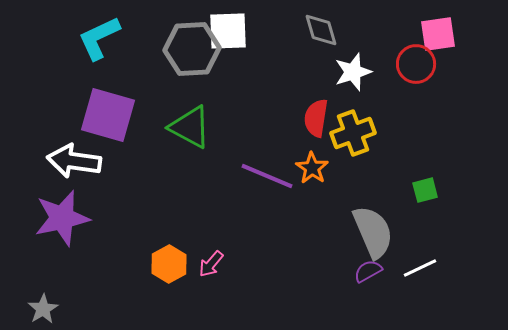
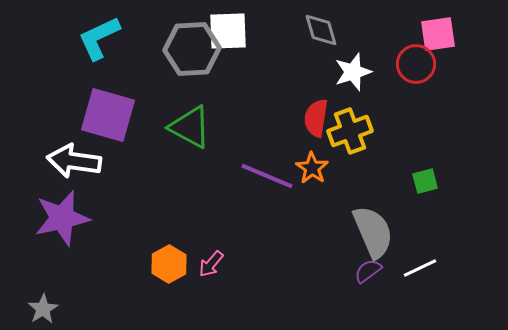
yellow cross: moved 3 px left, 2 px up
green square: moved 9 px up
purple semicircle: rotated 8 degrees counterclockwise
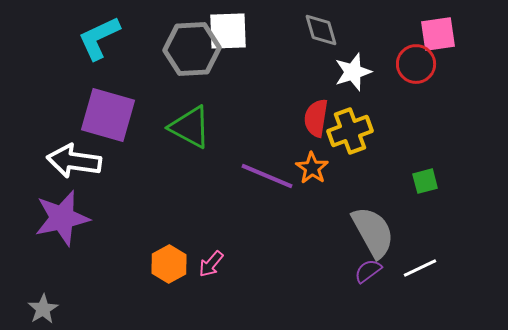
gray semicircle: rotated 6 degrees counterclockwise
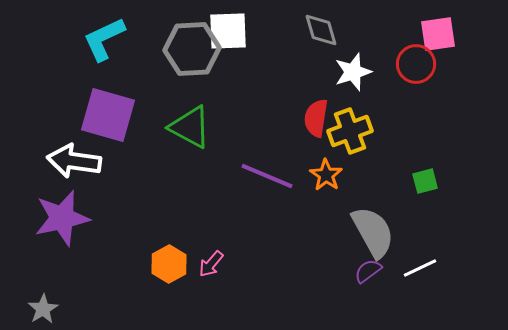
cyan L-shape: moved 5 px right, 1 px down
orange star: moved 14 px right, 7 px down
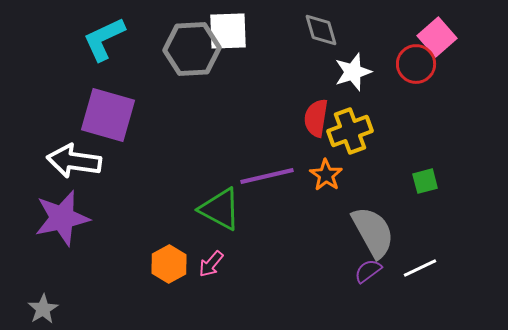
pink square: moved 1 px left, 3 px down; rotated 33 degrees counterclockwise
green triangle: moved 30 px right, 82 px down
purple line: rotated 36 degrees counterclockwise
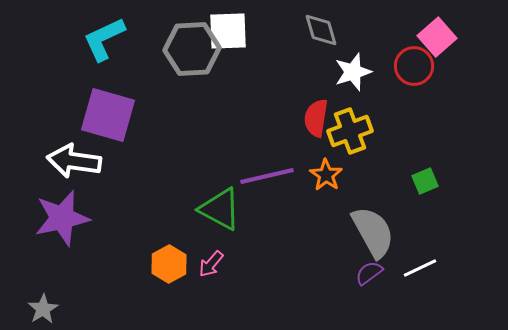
red circle: moved 2 px left, 2 px down
green square: rotated 8 degrees counterclockwise
purple semicircle: moved 1 px right, 2 px down
